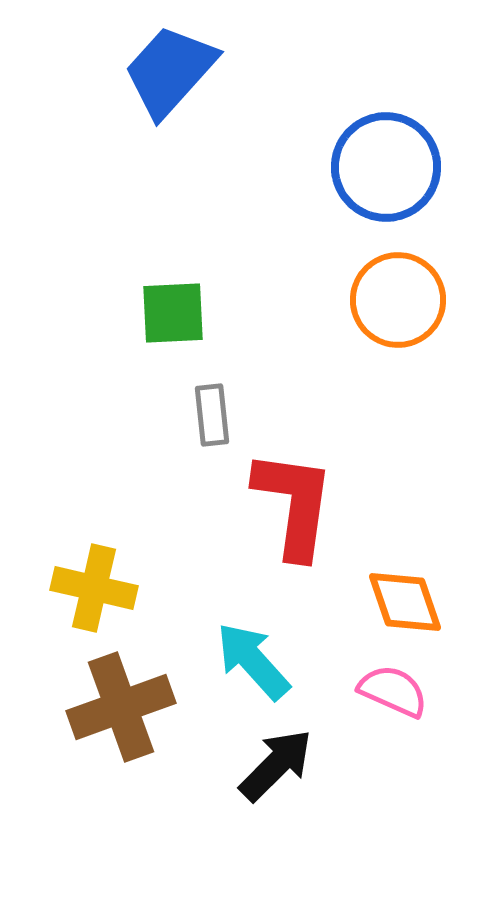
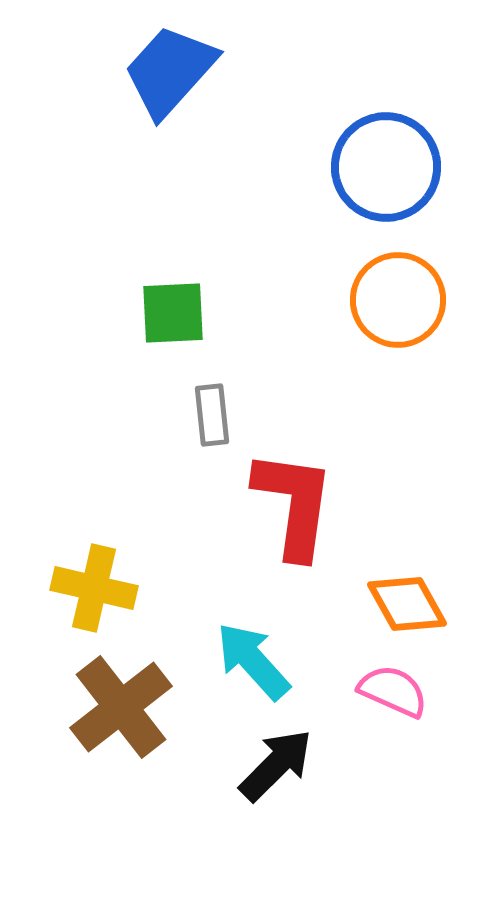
orange diamond: moved 2 px right, 2 px down; rotated 10 degrees counterclockwise
brown cross: rotated 18 degrees counterclockwise
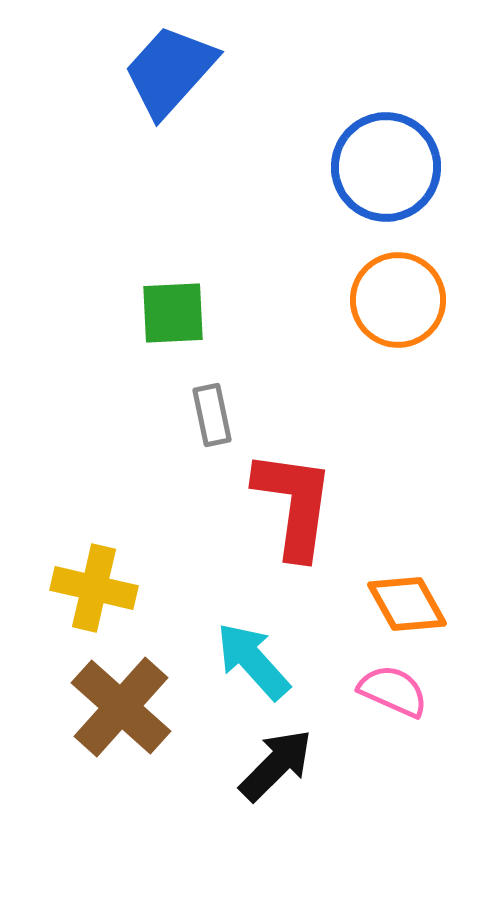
gray rectangle: rotated 6 degrees counterclockwise
brown cross: rotated 10 degrees counterclockwise
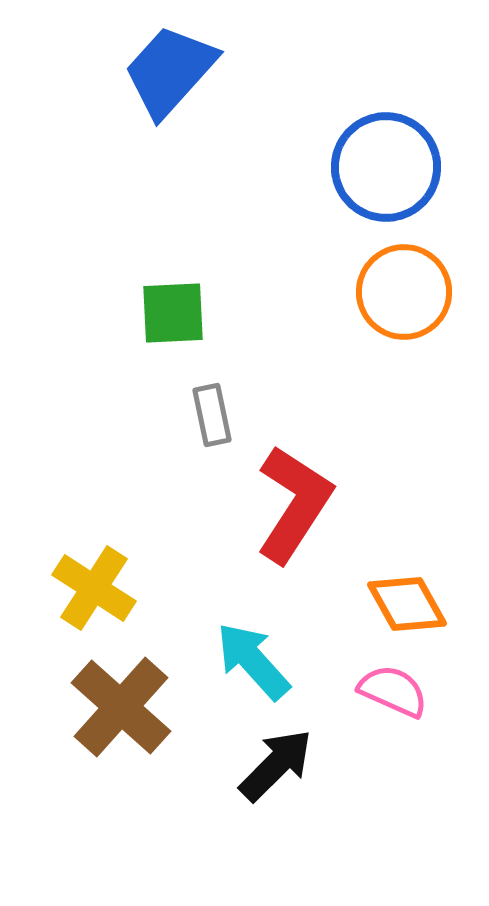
orange circle: moved 6 px right, 8 px up
red L-shape: rotated 25 degrees clockwise
yellow cross: rotated 20 degrees clockwise
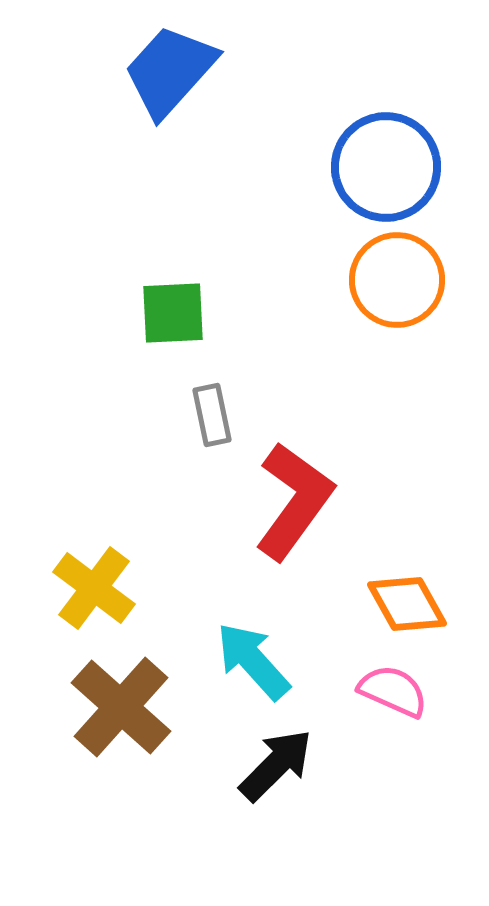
orange circle: moved 7 px left, 12 px up
red L-shape: moved 3 px up; rotated 3 degrees clockwise
yellow cross: rotated 4 degrees clockwise
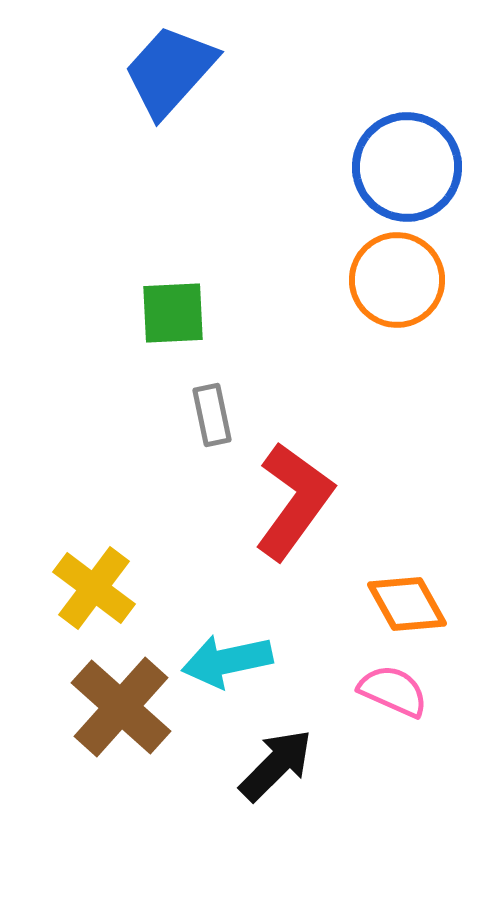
blue circle: moved 21 px right
cyan arrow: moved 26 px left; rotated 60 degrees counterclockwise
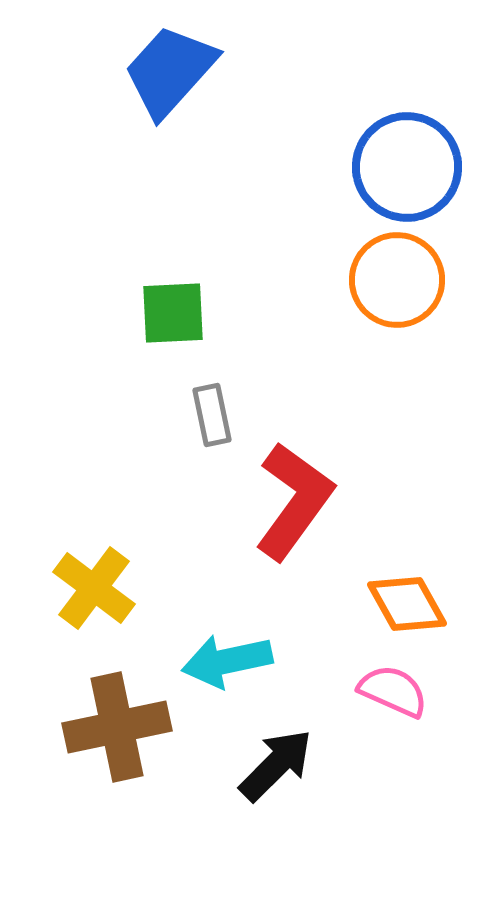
brown cross: moved 4 px left, 20 px down; rotated 36 degrees clockwise
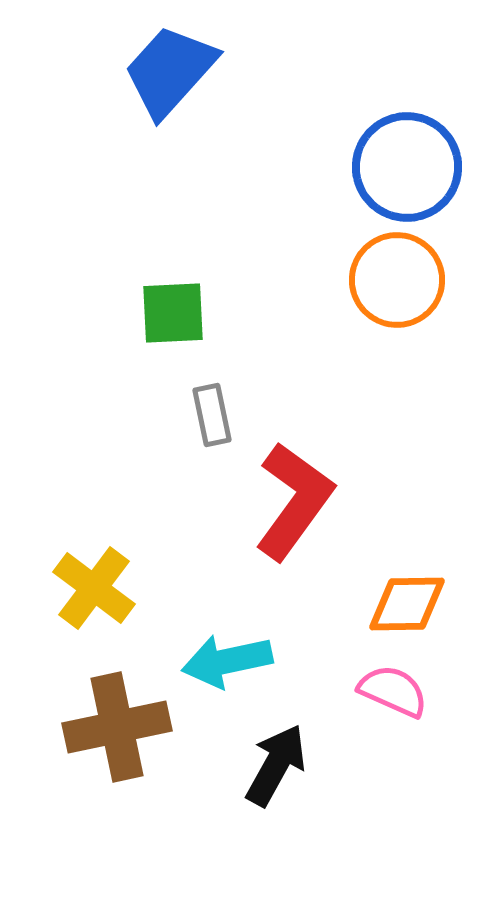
orange diamond: rotated 62 degrees counterclockwise
black arrow: rotated 16 degrees counterclockwise
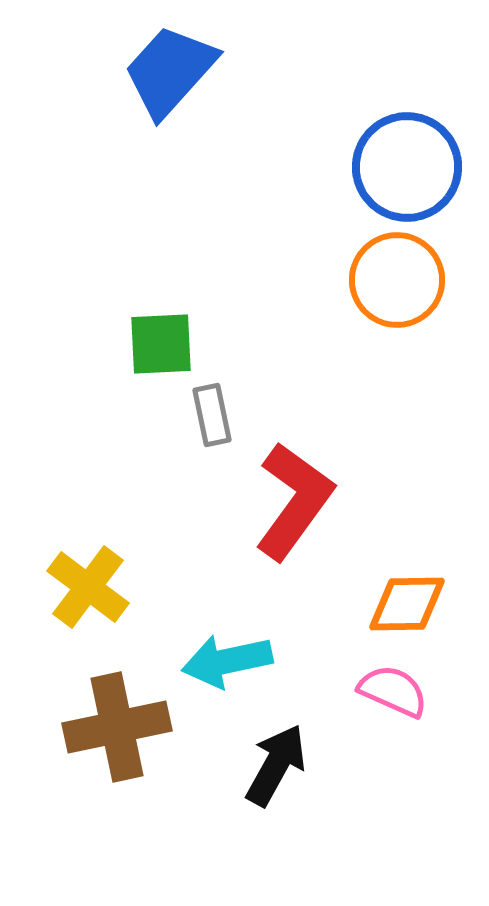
green square: moved 12 px left, 31 px down
yellow cross: moved 6 px left, 1 px up
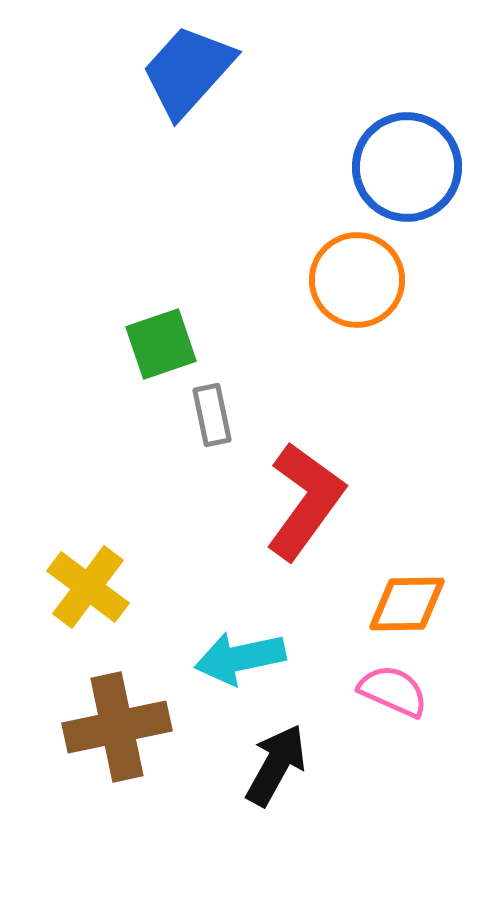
blue trapezoid: moved 18 px right
orange circle: moved 40 px left
green square: rotated 16 degrees counterclockwise
red L-shape: moved 11 px right
cyan arrow: moved 13 px right, 3 px up
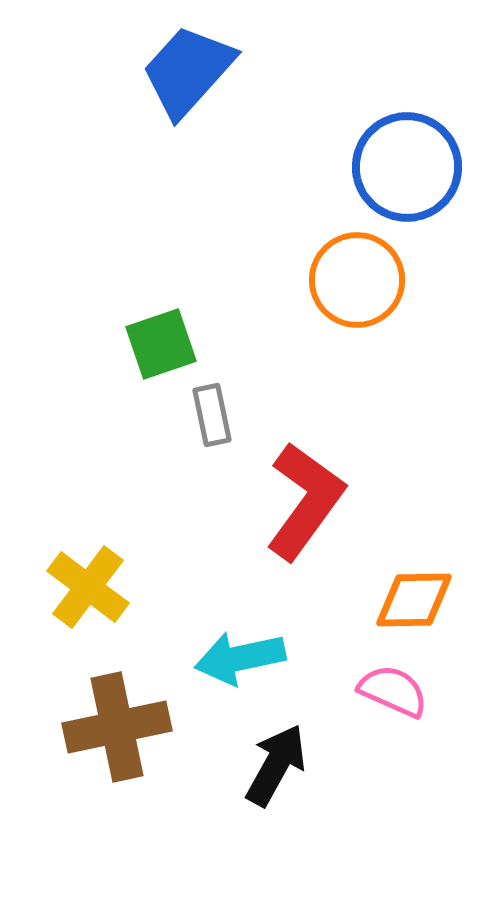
orange diamond: moved 7 px right, 4 px up
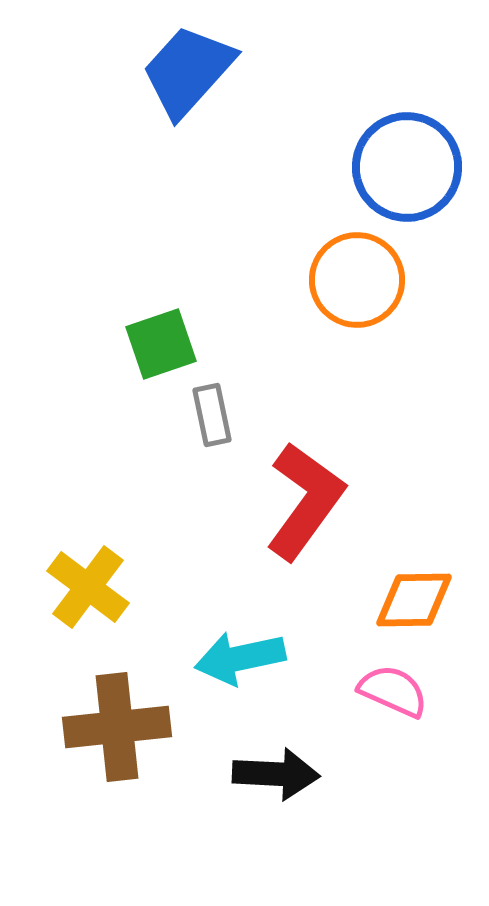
brown cross: rotated 6 degrees clockwise
black arrow: moved 9 px down; rotated 64 degrees clockwise
